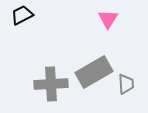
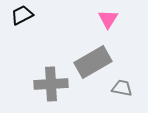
gray rectangle: moved 1 px left, 10 px up
gray trapezoid: moved 4 px left, 4 px down; rotated 75 degrees counterclockwise
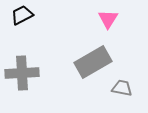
gray cross: moved 29 px left, 11 px up
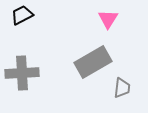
gray trapezoid: rotated 85 degrees clockwise
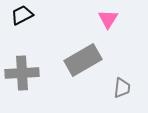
gray rectangle: moved 10 px left, 2 px up
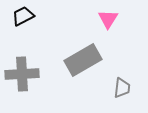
black trapezoid: moved 1 px right, 1 px down
gray cross: moved 1 px down
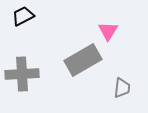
pink triangle: moved 12 px down
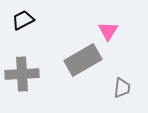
black trapezoid: moved 4 px down
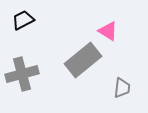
pink triangle: rotated 30 degrees counterclockwise
gray rectangle: rotated 9 degrees counterclockwise
gray cross: rotated 12 degrees counterclockwise
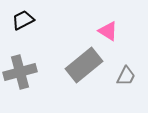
gray rectangle: moved 1 px right, 5 px down
gray cross: moved 2 px left, 2 px up
gray trapezoid: moved 4 px right, 12 px up; rotated 20 degrees clockwise
